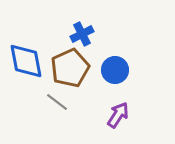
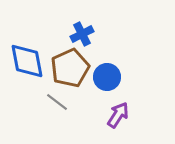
blue diamond: moved 1 px right
blue circle: moved 8 px left, 7 px down
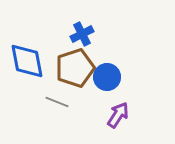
brown pentagon: moved 5 px right; rotated 6 degrees clockwise
gray line: rotated 15 degrees counterclockwise
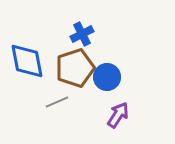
gray line: rotated 45 degrees counterclockwise
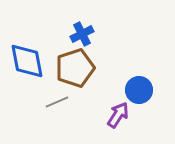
blue circle: moved 32 px right, 13 px down
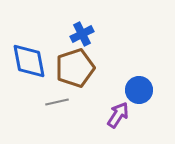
blue diamond: moved 2 px right
gray line: rotated 10 degrees clockwise
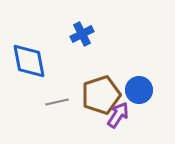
brown pentagon: moved 26 px right, 27 px down
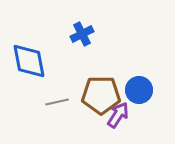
brown pentagon: rotated 18 degrees clockwise
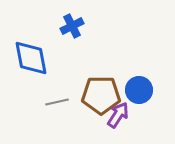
blue cross: moved 10 px left, 8 px up
blue diamond: moved 2 px right, 3 px up
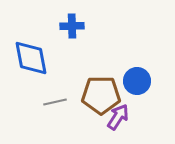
blue cross: rotated 25 degrees clockwise
blue circle: moved 2 px left, 9 px up
gray line: moved 2 px left
purple arrow: moved 2 px down
